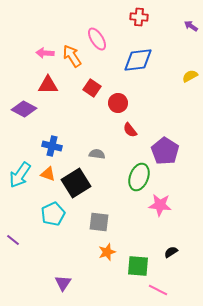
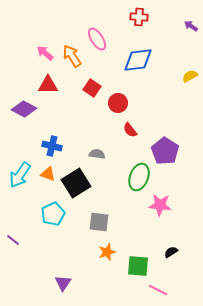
pink arrow: rotated 36 degrees clockwise
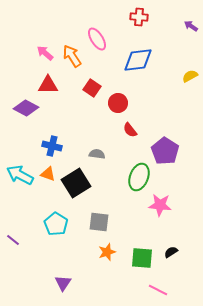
purple diamond: moved 2 px right, 1 px up
cyan arrow: rotated 84 degrees clockwise
cyan pentagon: moved 3 px right, 10 px down; rotated 15 degrees counterclockwise
green square: moved 4 px right, 8 px up
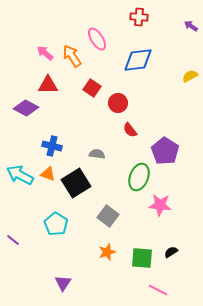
gray square: moved 9 px right, 6 px up; rotated 30 degrees clockwise
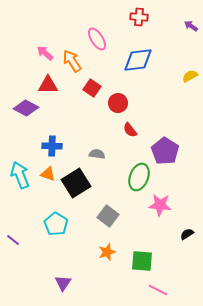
orange arrow: moved 5 px down
blue cross: rotated 12 degrees counterclockwise
cyan arrow: rotated 40 degrees clockwise
black semicircle: moved 16 px right, 18 px up
green square: moved 3 px down
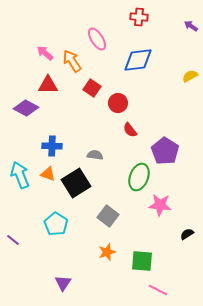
gray semicircle: moved 2 px left, 1 px down
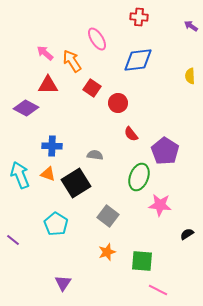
yellow semicircle: rotated 63 degrees counterclockwise
red semicircle: moved 1 px right, 4 px down
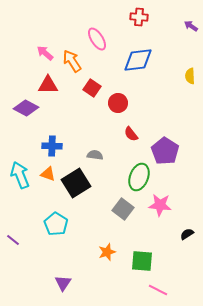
gray square: moved 15 px right, 7 px up
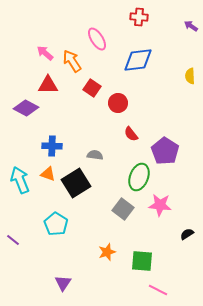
cyan arrow: moved 5 px down
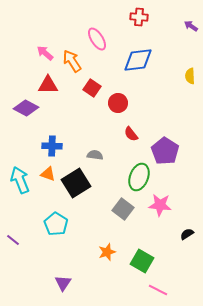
green square: rotated 25 degrees clockwise
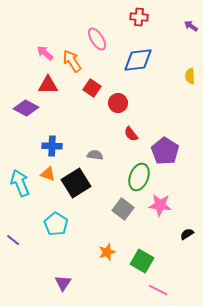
cyan arrow: moved 3 px down
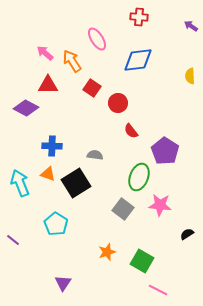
red semicircle: moved 3 px up
